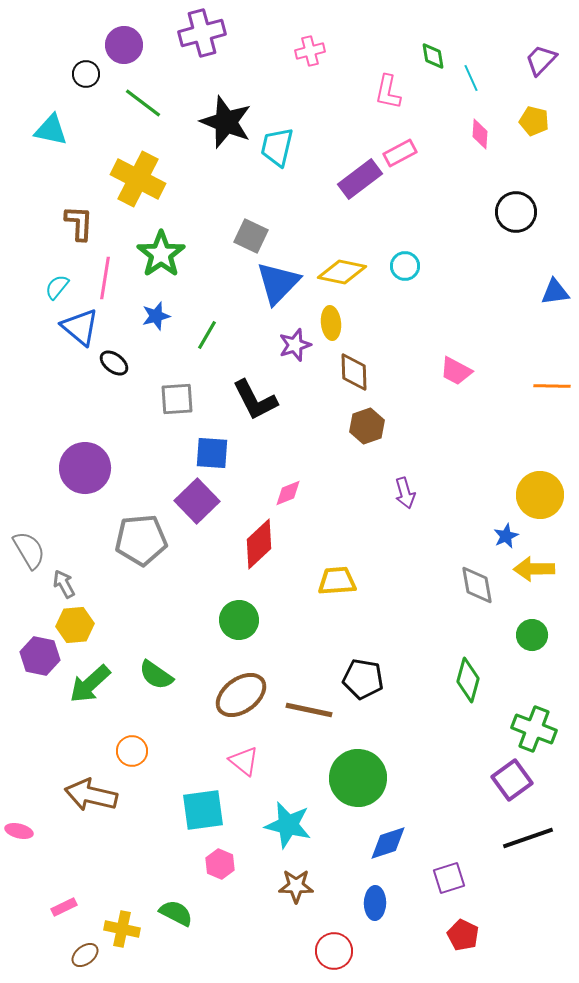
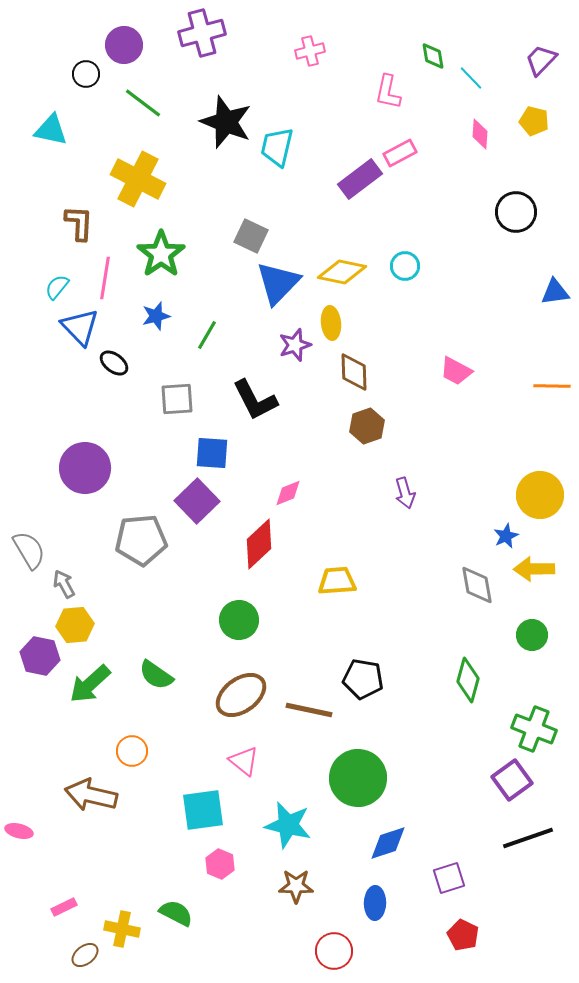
cyan line at (471, 78): rotated 20 degrees counterclockwise
blue triangle at (80, 327): rotated 6 degrees clockwise
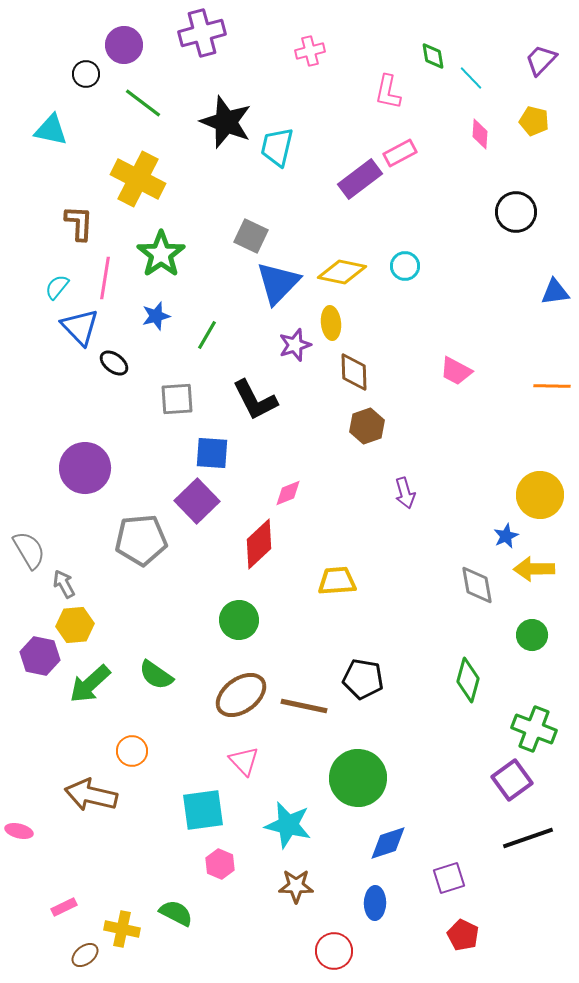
brown line at (309, 710): moved 5 px left, 4 px up
pink triangle at (244, 761): rotated 8 degrees clockwise
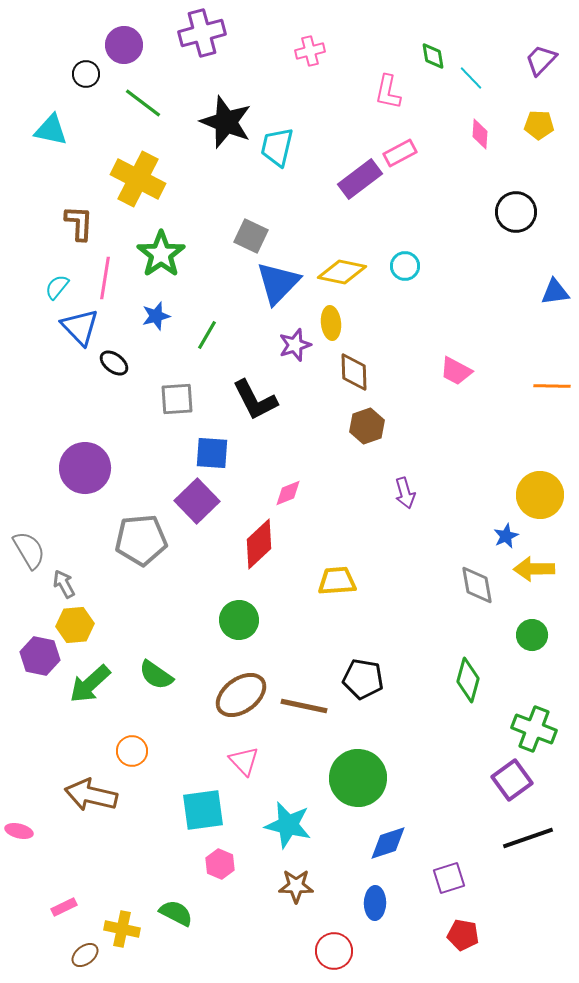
yellow pentagon at (534, 121): moved 5 px right, 4 px down; rotated 12 degrees counterclockwise
red pentagon at (463, 935): rotated 16 degrees counterclockwise
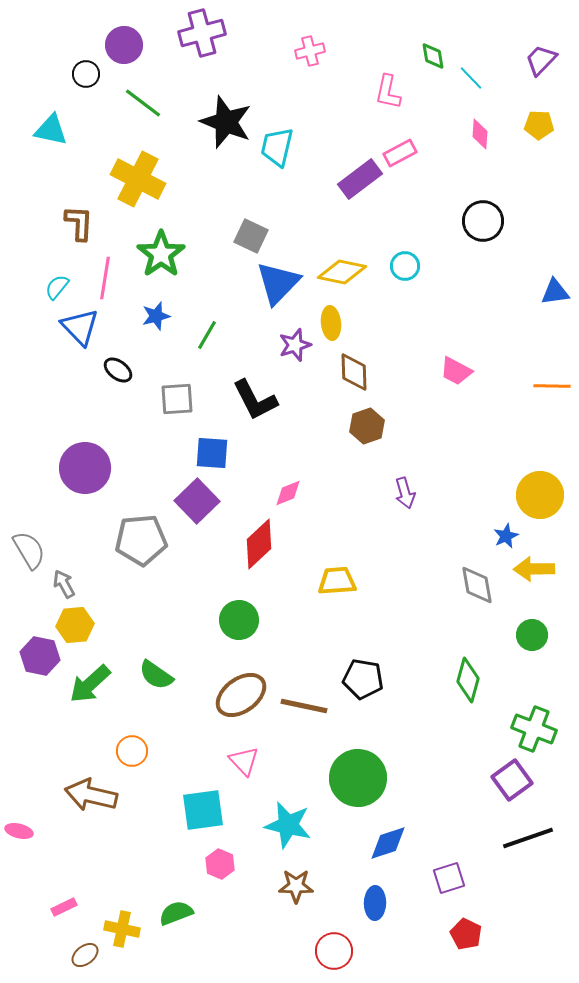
black circle at (516, 212): moved 33 px left, 9 px down
black ellipse at (114, 363): moved 4 px right, 7 px down
green semicircle at (176, 913): rotated 48 degrees counterclockwise
red pentagon at (463, 935): moved 3 px right, 1 px up; rotated 16 degrees clockwise
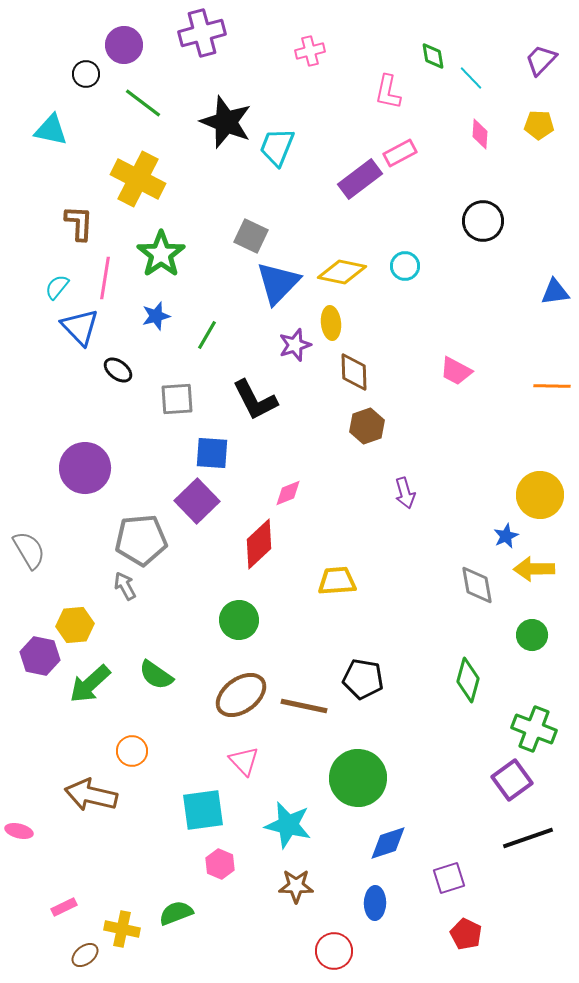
cyan trapezoid at (277, 147): rotated 9 degrees clockwise
gray arrow at (64, 584): moved 61 px right, 2 px down
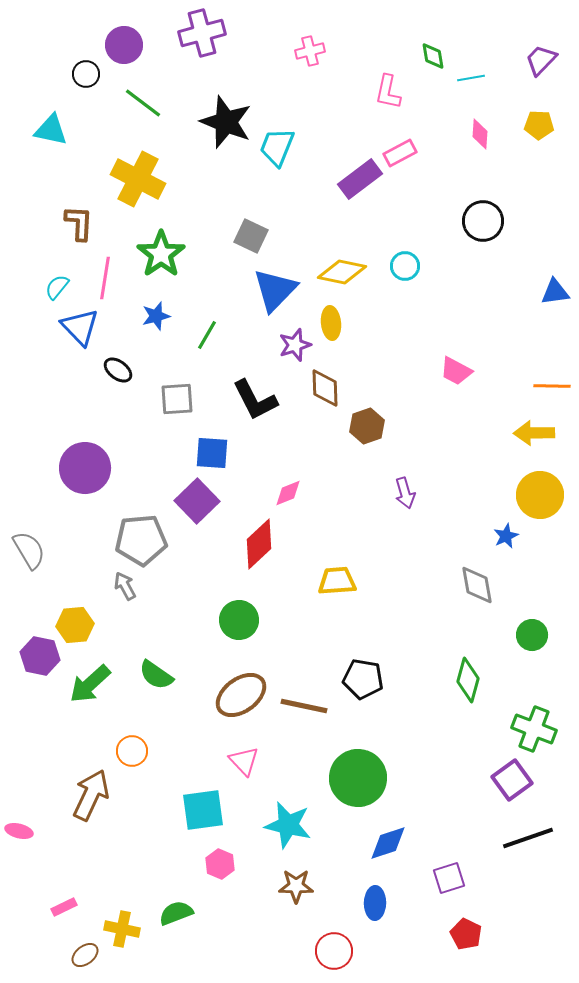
cyan line at (471, 78): rotated 56 degrees counterclockwise
blue triangle at (278, 283): moved 3 px left, 7 px down
brown diamond at (354, 372): moved 29 px left, 16 px down
yellow arrow at (534, 569): moved 136 px up
brown arrow at (91, 795): rotated 102 degrees clockwise
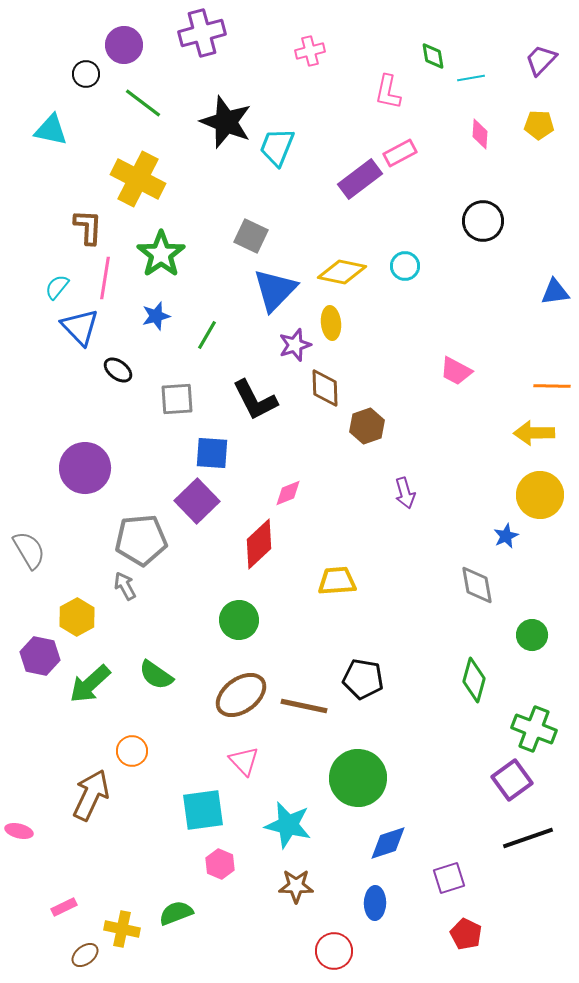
brown L-shape at (79, 223): moved 9 px right, 4 px down
yellow hexagon at (75, 625): moved 2 px right, 8 px up; rotated 24 degrees counterclockwise
green diamond at (468, 680): moved 6 px right
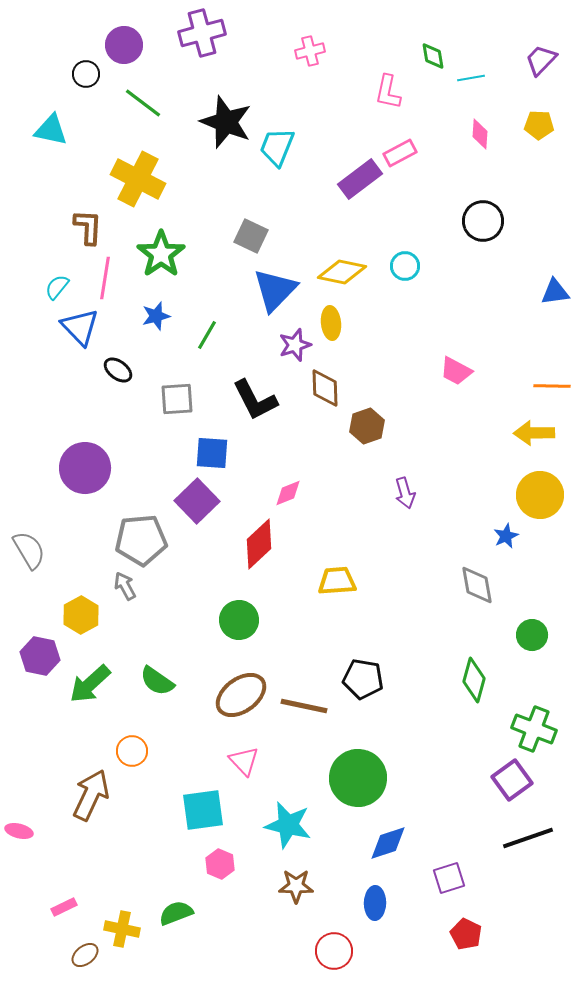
yellow hexagon at (77, 617): moved 4 px right, 2 px up
green semicircle at (156, 675): moved 1 px right, 6 px down
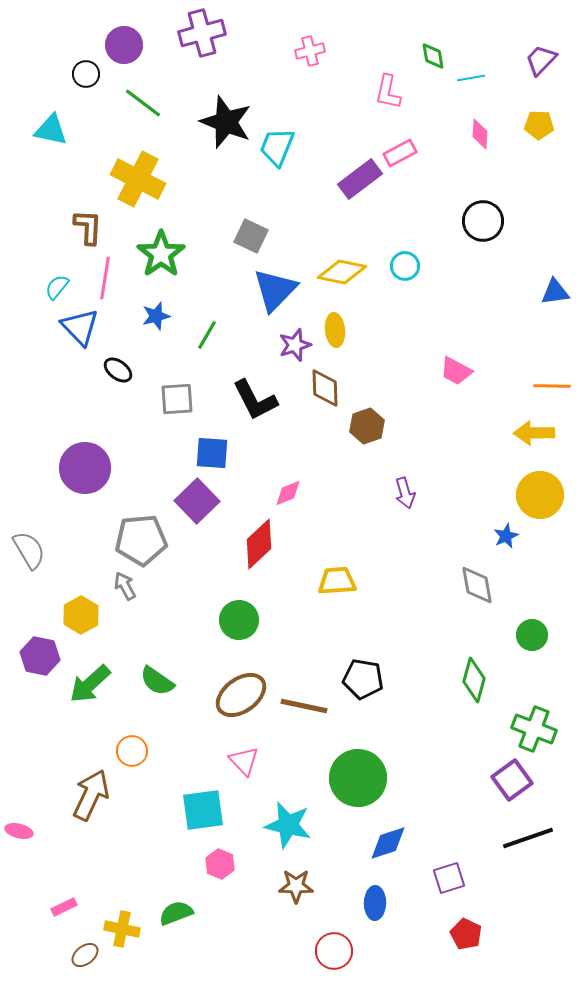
yellow ellipse at (331, 323): moved 4 px right, 7 px down
